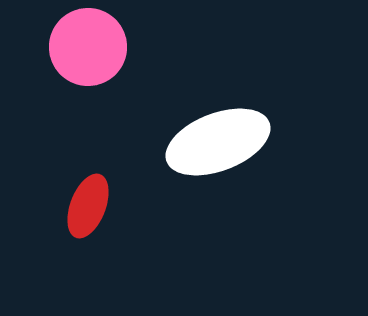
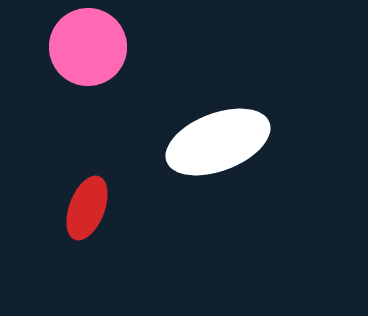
red ellipse: moved 1 px left, 2 px down
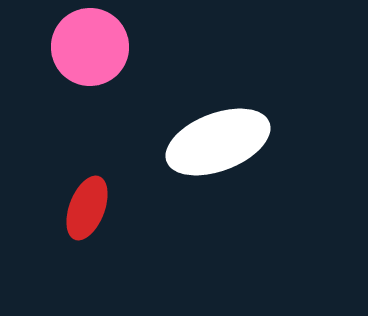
pink circle: moved 2 px right
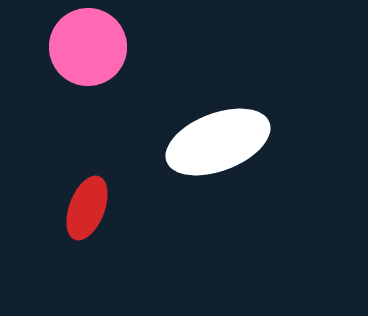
pink circle: moved 2 px left
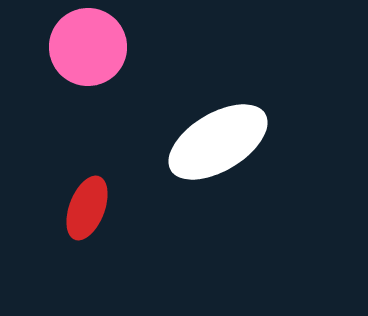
white ellipse: rotated 10 degrees counterclockwise
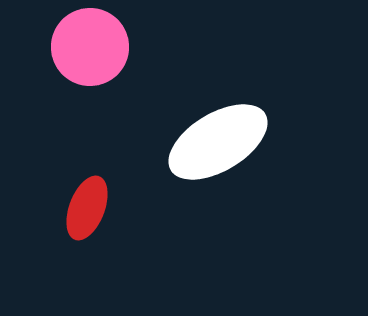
pink circle: moved 2 px right
